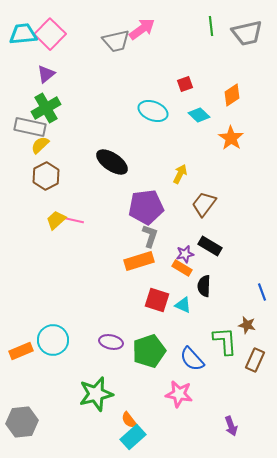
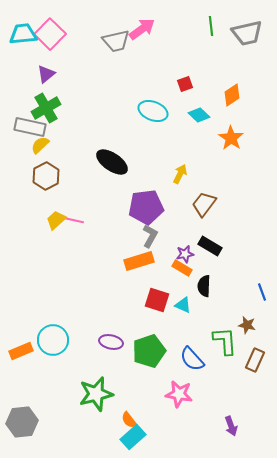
gray L-shape at (150, 236): rotated 10 degrees clockwise
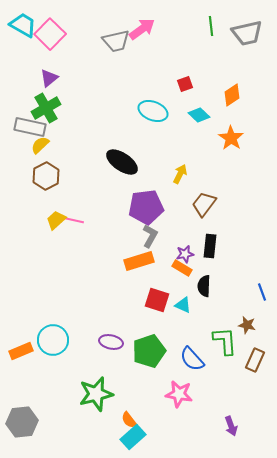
cyan trapezoid at (23, 34): moved 9 px up; rotated 36 degrees clockwise
purple triangle at (46, 74): moved 3 px right, 4 px down
black ellipse at (112, 162): moved 10 px right
black rectangle at (210, 246): rotated 65 degrees clockwise
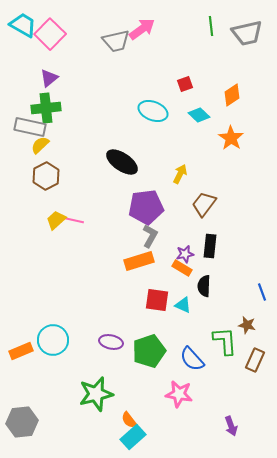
green cross at (46, 108): rotated 24 degrees clockwise
red square at (157, 300): rotated 10 degrees counterclockwise
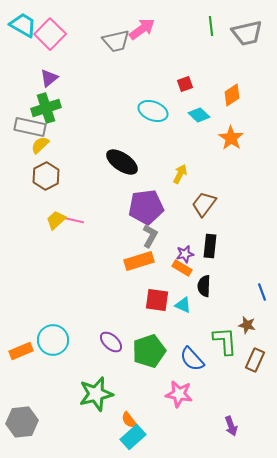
green cross at (46, 108): rotated 12 degrees counterclockwise
purple ellipse at (111, 342): rotated 30 degrees clockwise
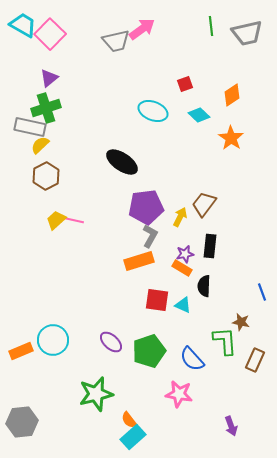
yellow arrow at (180, 174): moved 43 px down
brown star at (247, 325): moved 6 px left, 3 px up
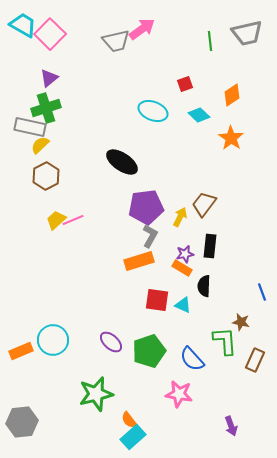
green line at (211, 26): moved 1 px left, 15 px down
pink line at (73, 220): rotated 35 degrees counterclockwise
